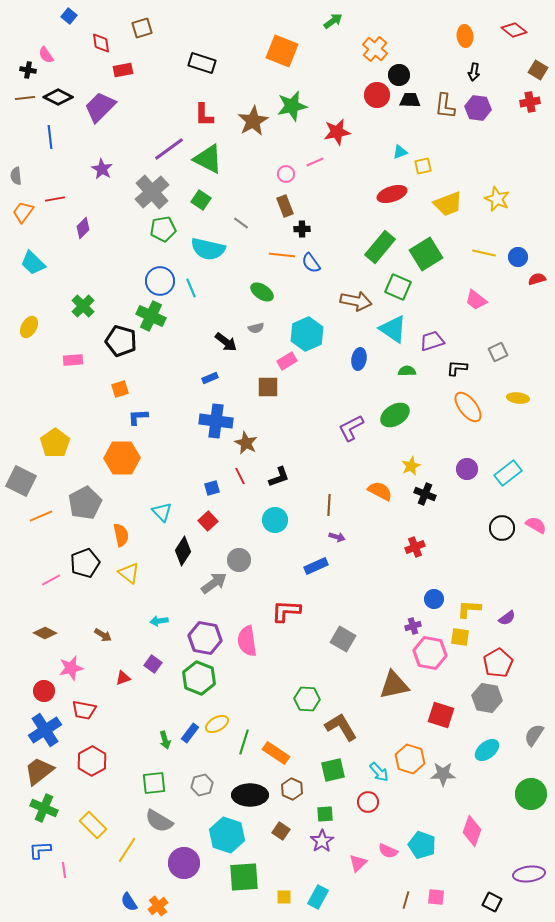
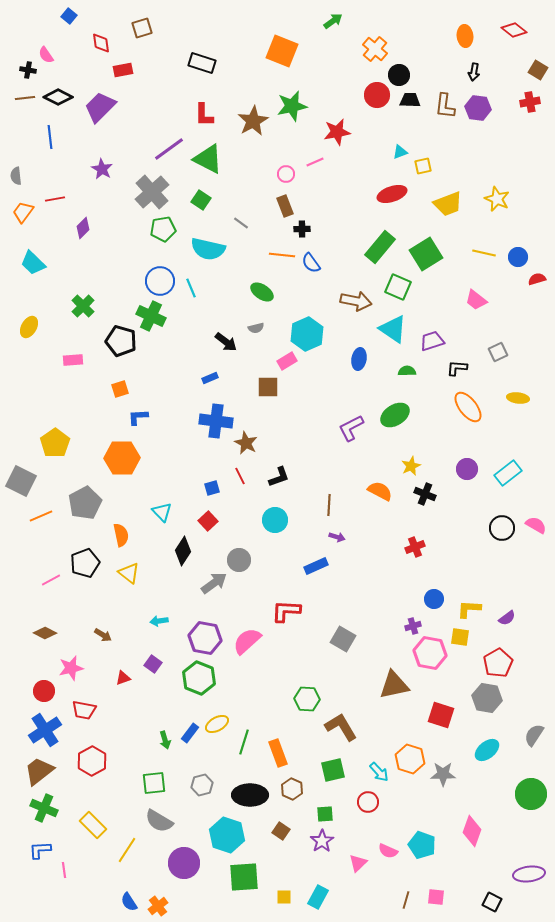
pink semicircle at (247, 641): rotated 56 degrees clockwise
orange rectangle at (276, 753): moved 2 px right; rotated 36 degrees clockwise
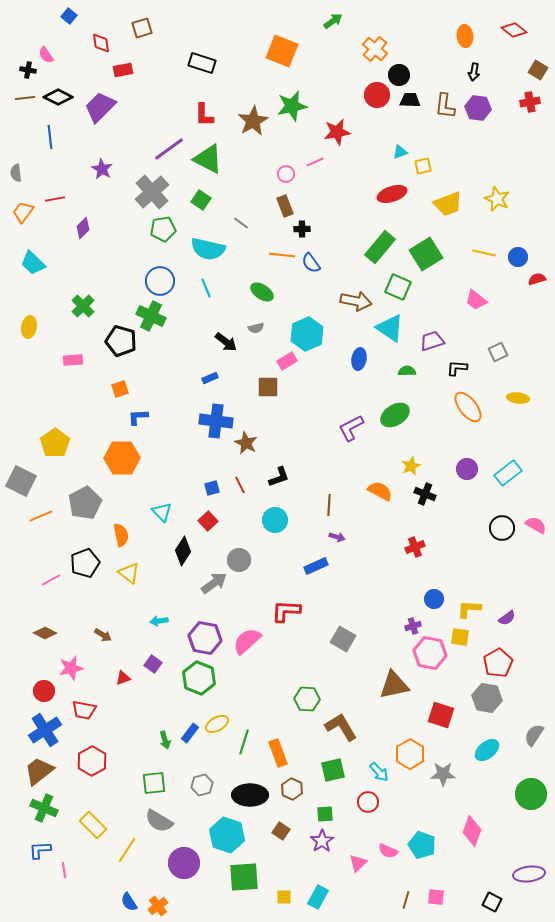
gray semicircle at (16, 176): moved 3 px up
cyan line at (191, 288): moved 15 px right
yellow ellipse at (29, 327): rotated 20 degrees counterclockwise
cyan triangle at (393, 329): moved 3 px left, 1 px up
red line at (240, 476): moved 9 px down
orange hexagon at (410, 759): moved 5 px up; rotated 12 degrees clockwise
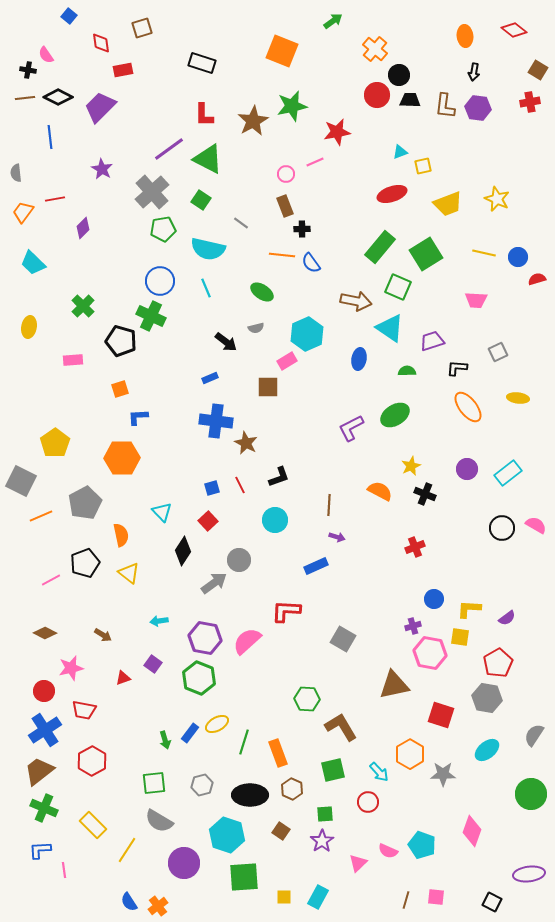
pink trapezoid at (476, 300): rotated 35 degrees counterclockwise
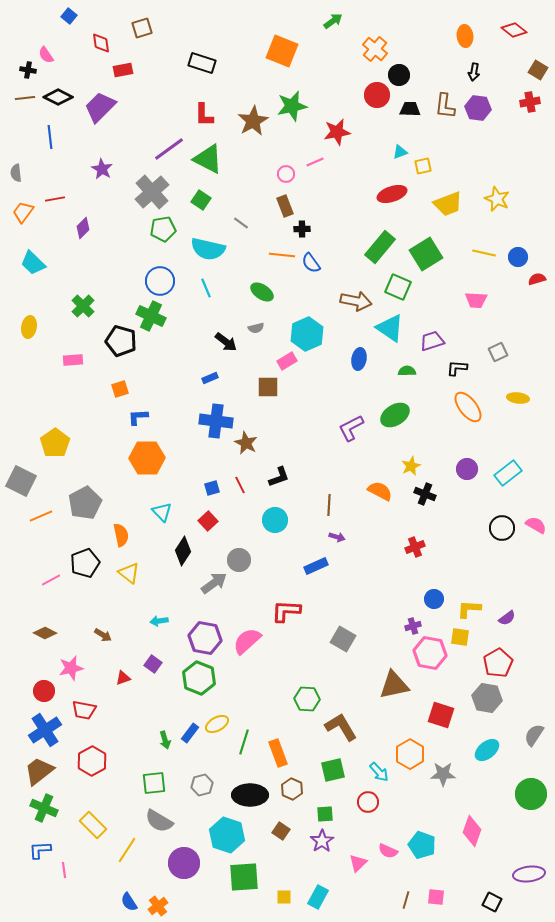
black trapezoid at (410, 100): moved 9 px down
orange hexagon at (122, 458): moved 25 px right
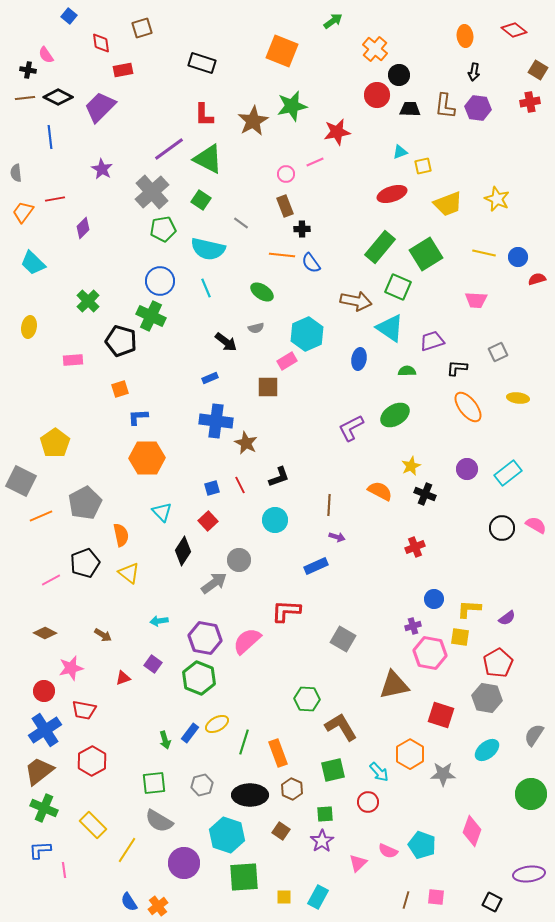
green cross at (83, 306): moved 5 px right, 5 px up
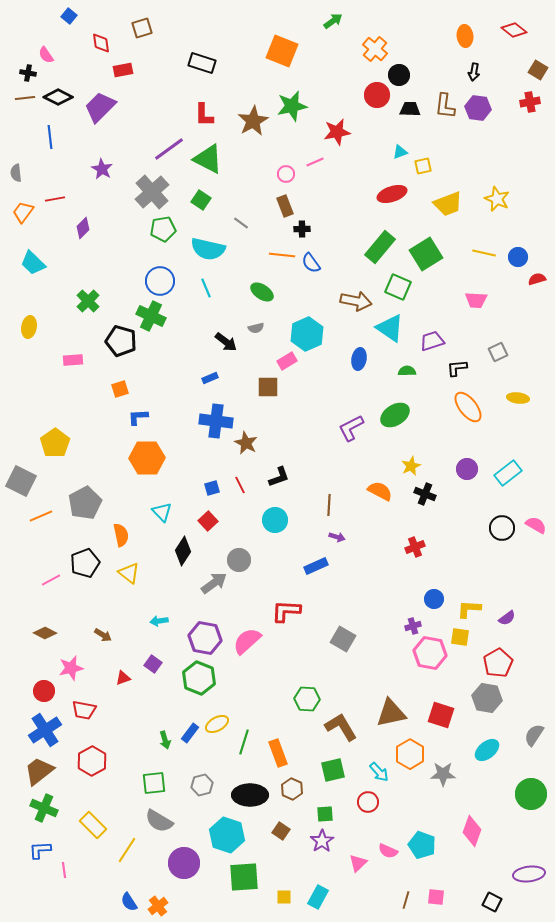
black cross at (28, 70): moved 3 px down
black L-shape at (457, 368): rotated 10 degrees counterclockwise
brown triangle at (394, 685): moved 3 px left, 28 px down
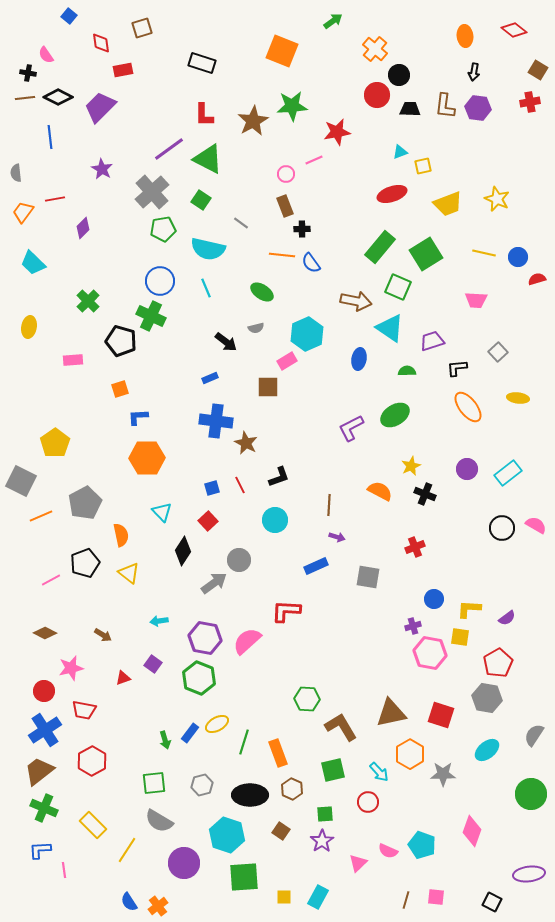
green star at (292, 106): rotated 8 degrees clockwise
pink line at (315, 162): moved 1 px left, 2 px up
gray square at (498, 352): rotated 18 degrees counterclockwise
gray square at (343, 639): moved 25 px right, 62 px up; rotated 20 degrees counterclockwise
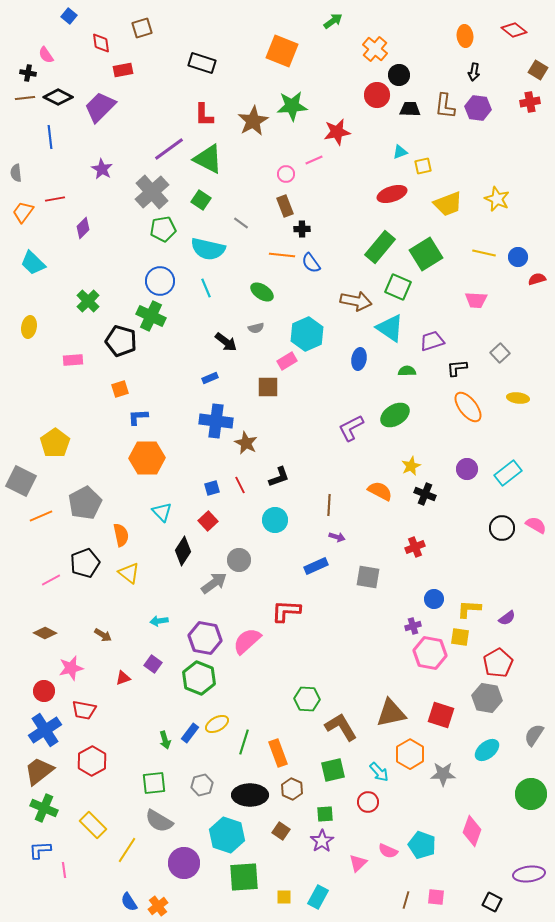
gray square at (498, 352): moved 2 px right, 1 px down
